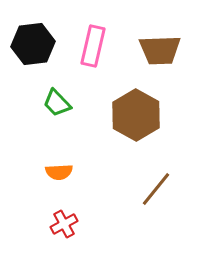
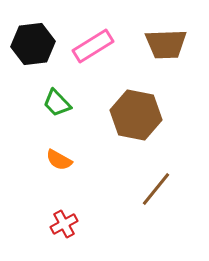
pink rectangle: rotated 45 degrees clockwise
brown trapezoid: moved 6 px right, 6 px up
brown hexagon: rotated 18 degrees counterclockwise
orange semicircle: moved 12 px up; rotated 32 degrees clockwise
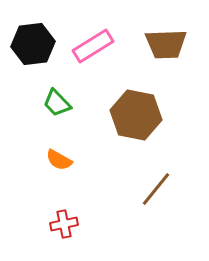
red cross: rotated 16 degrees clockwise
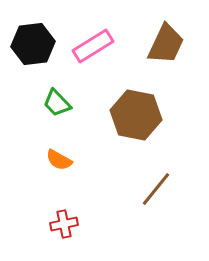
brown trapezoid: rotated 63 degrees counterclockwise
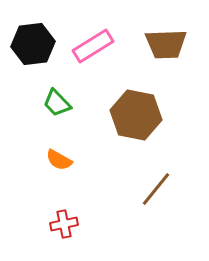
brown trapezoid: rotated 63 degrees clockwise
